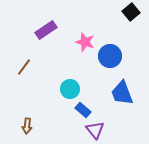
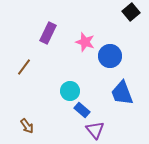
purple rectangle: moved 2 px right, 3 px down; rotated 30 degrees counterclockwise
cyan circle: moved 2 px down
blue rectangle: moved 1 px left
brown arrow: rotated 42 degrees counterclockwise
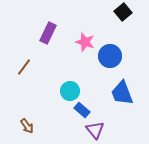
black square: moved 8 px left
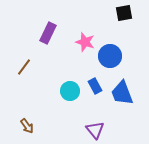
black square: moved 1 px right, 1 px down; rotated 30 degrees clockwise
blue rectangle: moved 13 px right, 24 px up; rotated 21 degrees clockwise
